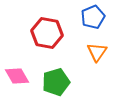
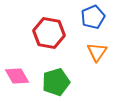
red hexagon: moved 2 px right
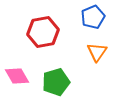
red hexagon: moved 6 px left, 1 px up; rotated 20 degrees counterclockwise
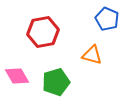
blue pentagon: moved 14 px right, 2 px down; rotated 25 degrees counterclockwise
orange triangle: moved 5 px left, 3 px down; rotated 50 degrees counterclockwise
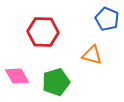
red hexagon: rotated 12 degrees clockwise
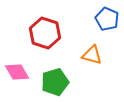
red hexagon: moved 2 px right, 1 px down; rotated 16 degrees clockwise
pink diamond: moved 4 px up
green pentagon: moved 1 px left
